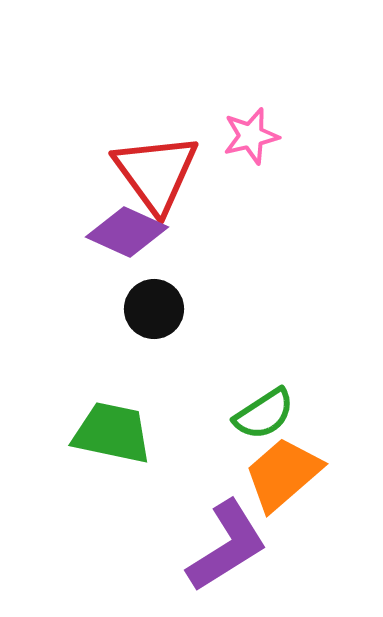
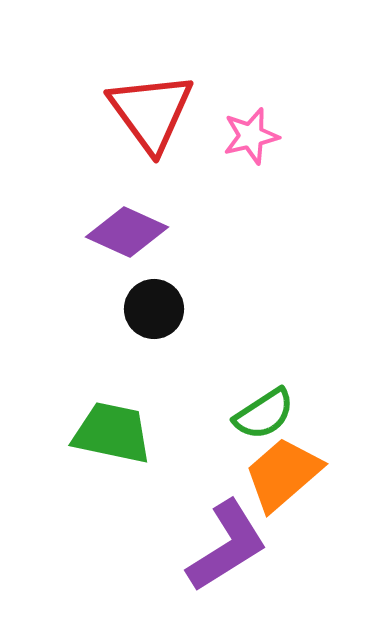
red triangle: moved 5 px left, 61 px up
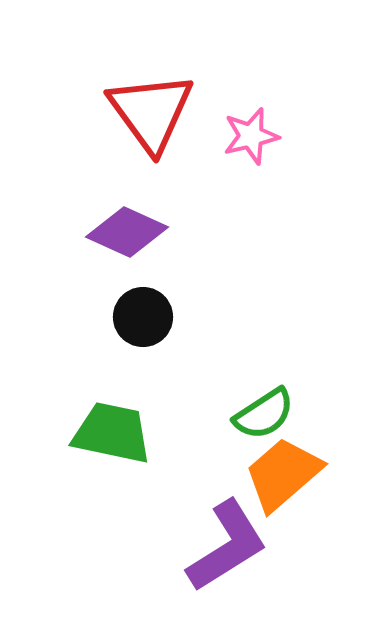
black circle: moved 11 px left, 8 px down
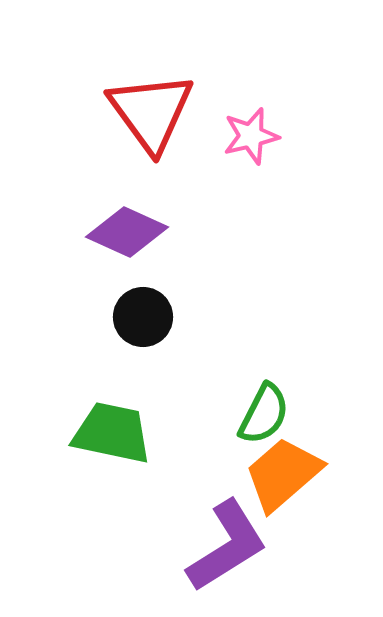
green semicircle: rotated 30 degrees counterclockwise
